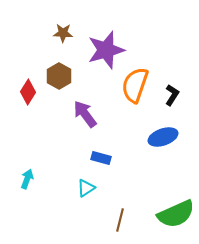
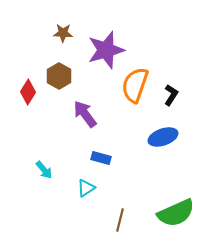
black L-shape: moved 1 px left
cyan arrow: moved 17 px right, 9 px up; rotated 120 degrees clockwise
green semicircle: moved 1 px up
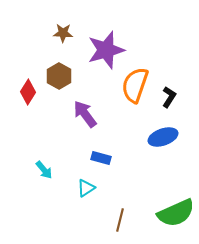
black L-shape: moved 2 px left, 2 px down
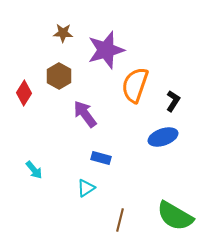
red diamond: moved 4 px left, 1 px down
black L-shape: moved 4 px right, 4 px down
cyan arrow: moved 10 px left
green semicircle: moved 1 px left, 3 px down; rotated 54 degrees clockwise
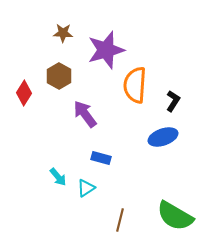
orange semicircle: rotated 15 degrees counterclockwise
cyan arrow: moved 24 px right, 7 px down
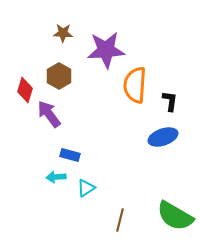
purple star: rotated 12 degrees clockwise
red diamond: moved 1 px right, 3 px up; rotated 15 degrees counterclockwise
black L-shape: moved 3 px left; rotated 25 degrees counterclockwise
purple arrow: moved 36 px left
blue rectangle: moved 31 px left, 3 px up
cyan arrow: moved 2 px left; rotated 126 degrees clockwise
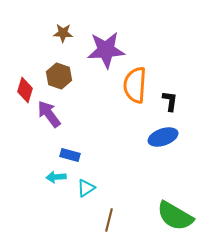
brown hexagon: rotated 10 degrees counterclockwise
brown line: moved 11 px left
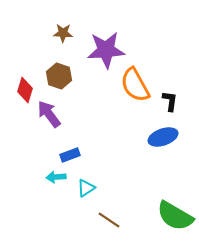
orange semicircle: rotated 33 degrees counterclockwise
blue rectangle: rotated 36 degrees counterclockwise
brown line: rotated 70 degrees counterclockwise
